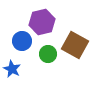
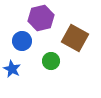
purple hexagon: moved 1 px left, 4 px up
brown square: moved 7 px up
green circle: moved 3 px right, 7 px down
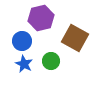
blue star: moved 12 px right, 5 px up
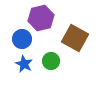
blue circle: moved 2 px up
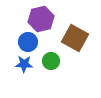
purple hexagon: moved 1 px down
blue circle: moved 6 px right, 3 px down
blue star: rotated 24 degrees counterclockwise
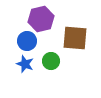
brown square: rotated 24 degrees counterclockwise
blue circle: moved 1 px left, 1 px up
blue star: moved 1 px right; rotated 18 degrees clockwise
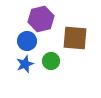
blue star: rotated 30 degrees clockwise
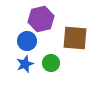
green circle: moved 2 px down
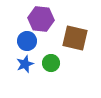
purple hexagon: rotated 20 degrees clockwise
brown square: rotated 8 degrees clockwise
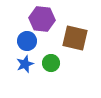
purple hexagon: moved 1 px right
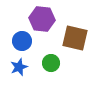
blue circle: moved 5 px left
blue star: moved 6 px left, 3 px down
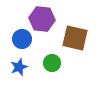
blue circle: moved 2 px up
green circle: moved 1 px right
